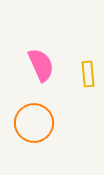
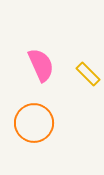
yellow rectangle: rotated 40 degrees counterclockwise
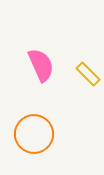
orange circle: moved 11 px down
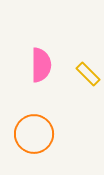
pink semicircle: rotated 24 degrees clockwise
